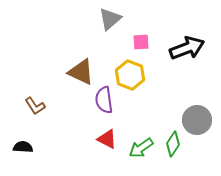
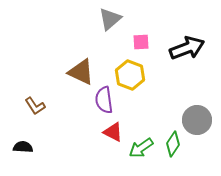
red triangle: moved 6 px right, 7 px up
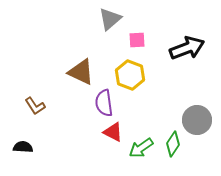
pink square: moved 4 px left, 2 px up
purple semicircle: moved 3 px down
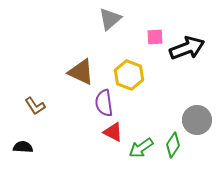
pink square: moved 18 px right, 3 px up
yellow hexagon: moved 1 px left
green diamond: moved 1 px down
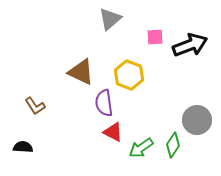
black arrow: moved 3 px right, 3 px up
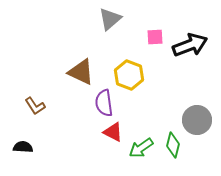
green diamond: rotated 20 degrees counterclockwise
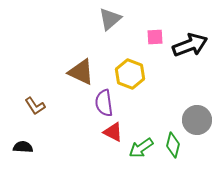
yellow hexagon: moved 1 px right, 1 px up
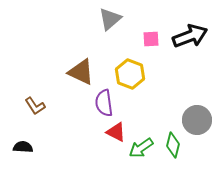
pink square: moved 4 px left, 2 px down
black arrow: moved 9 px up
red triangle: moved 3 px right
